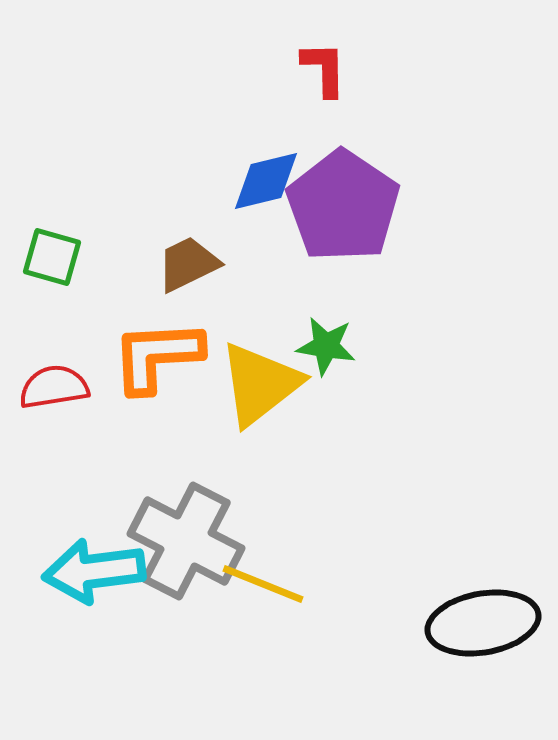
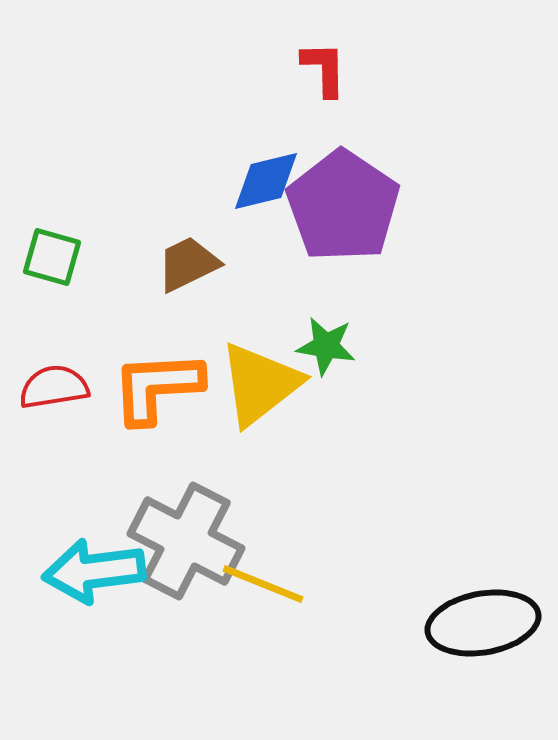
orange L-shape: moved 31 px down
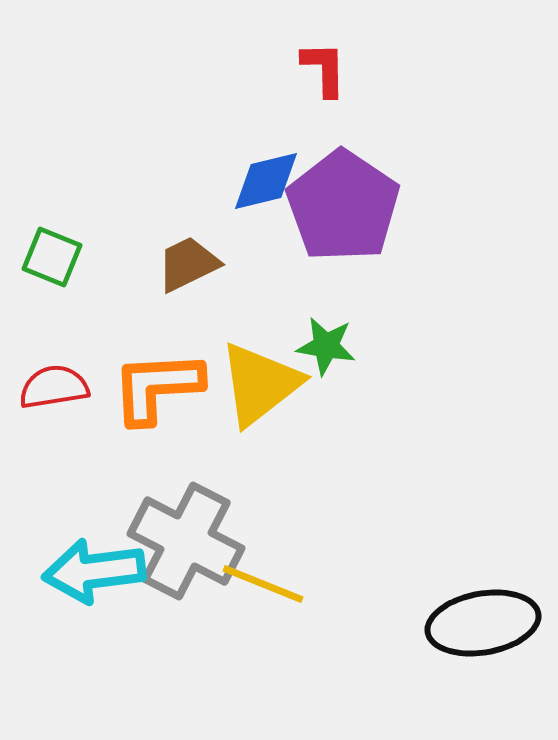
green square: rotated 6 degrees clockwise
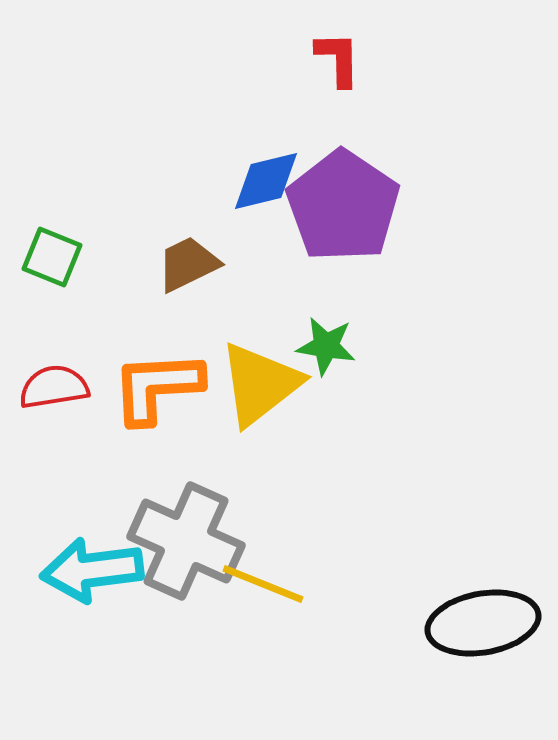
red L-shape: moved 14 px right, 10 px up
gray cross: rotated 3 degrees counterclockwise
cyan arrow: moved 2 px left, 1 px up
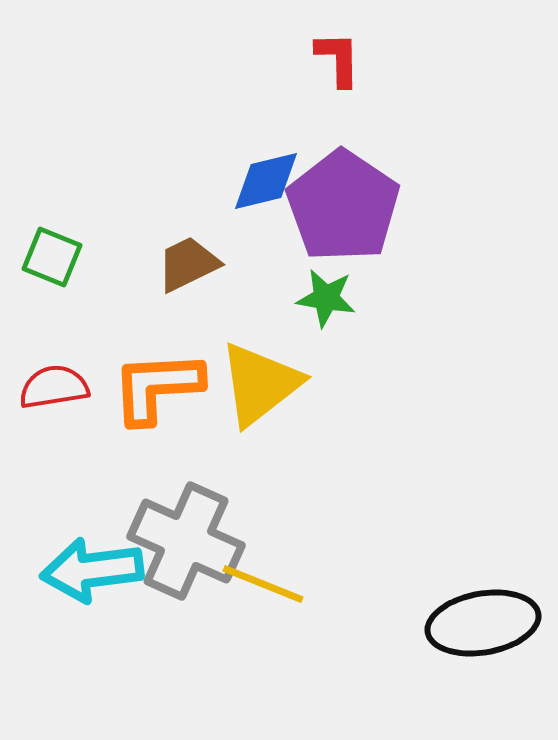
green star: moved 48 px up
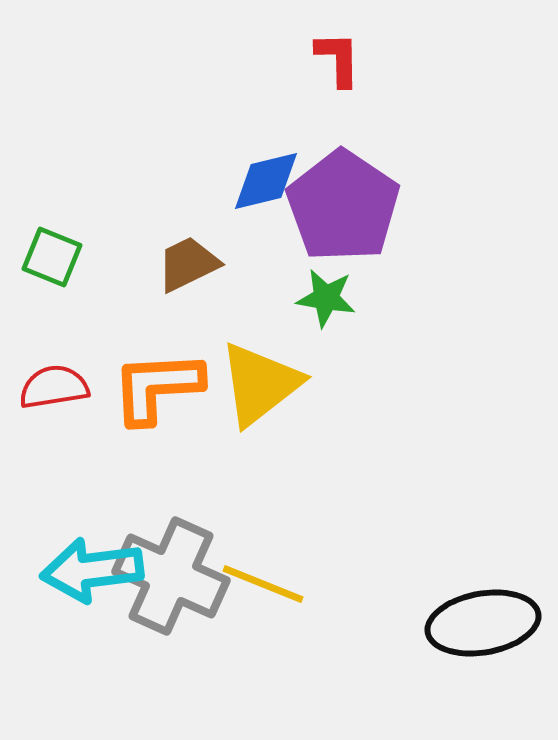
gray cross: moved 15 px left, 35 px down
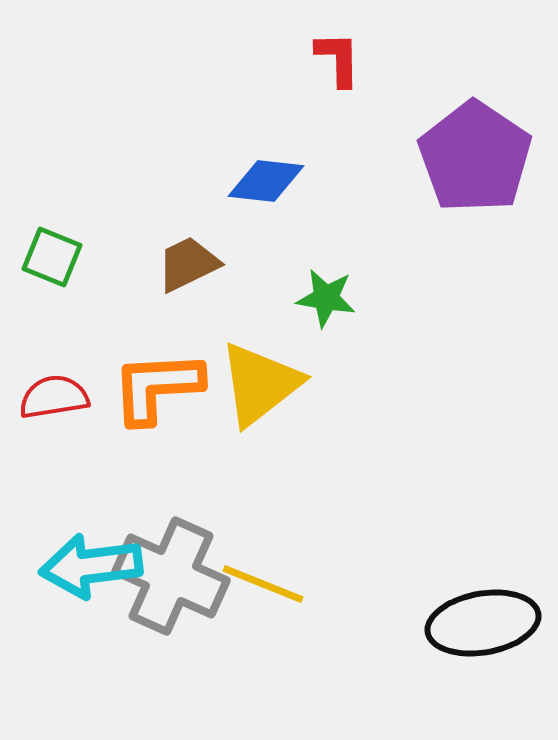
blue diamond: rotated 20 degrees clockwise
purple pentagon: moved 132 px right, 49 px up
red semicircle: moved 10 px down
cyan arrow: moved 1 px left, 4 px up
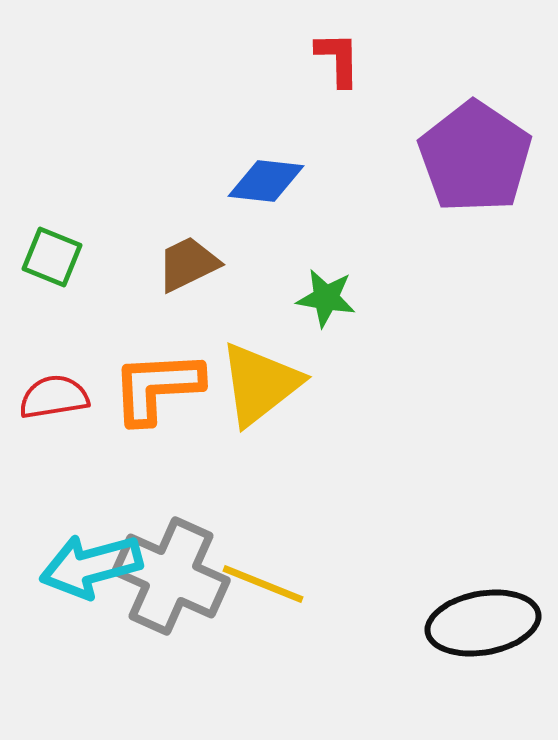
cyan arrow: rotated 8 degrees counterclockwise
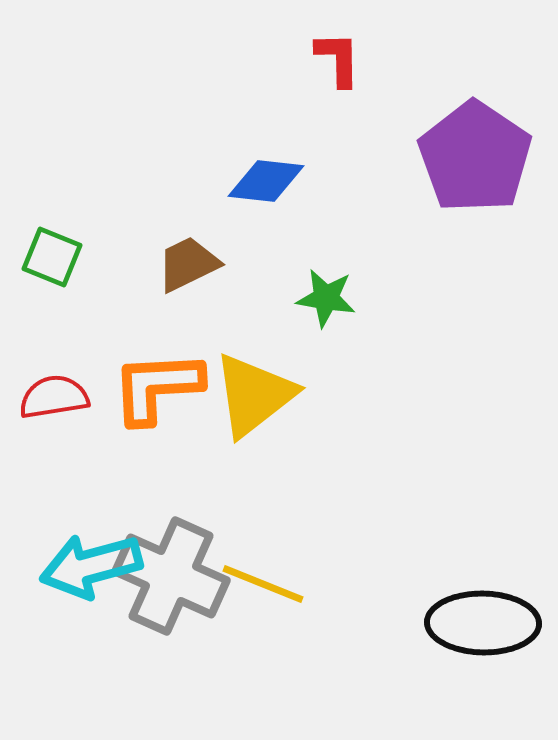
yellow triangle: moved 6 px left, 11 px down
black ellipse: rotated 11 degrees clockwise
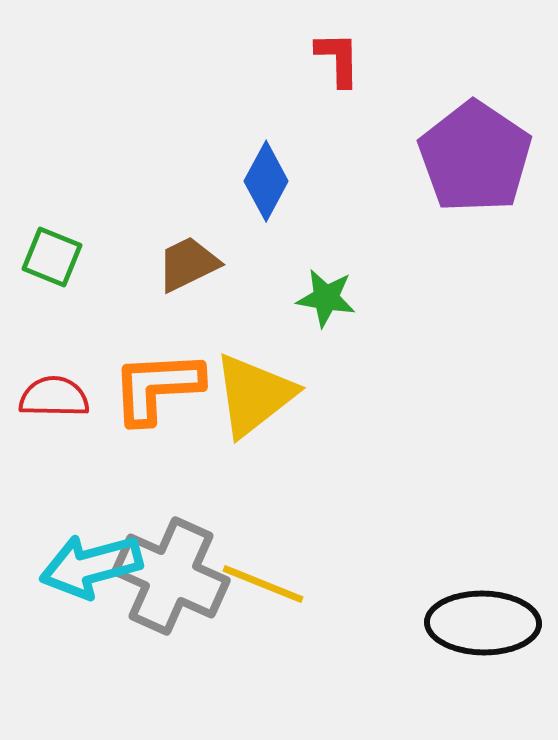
blue diamond: rotated 68 degrees counterclockwise
red semicircle: rotated 10 degrees clockwise
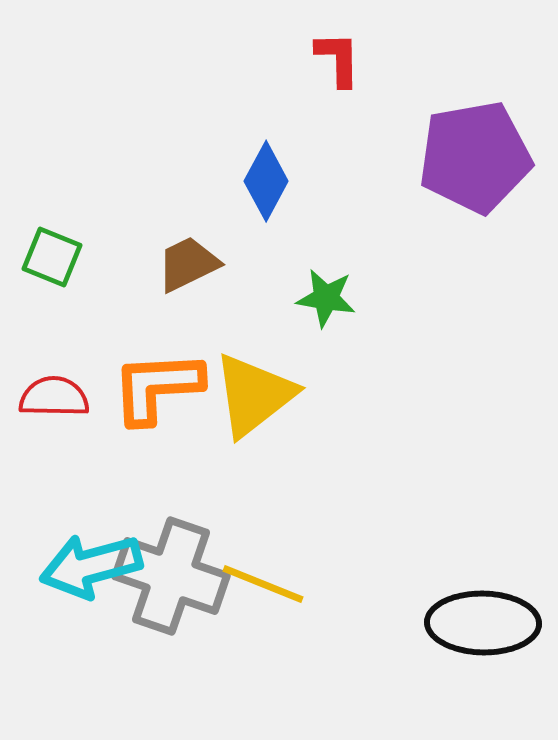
purple pentagon: rotated 28 degrees clockwise
gray cross: rotated 5 degrees counterclockwise
